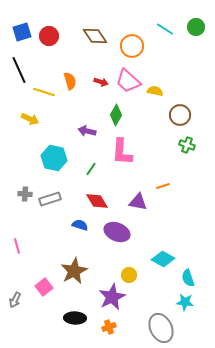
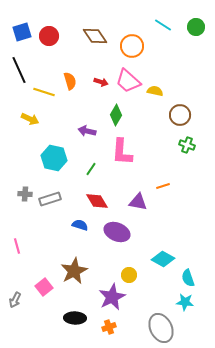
cyan line: moved 2 px left, 4 px up
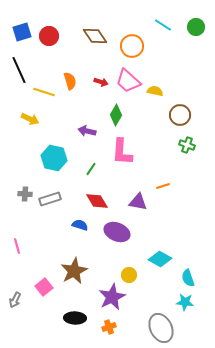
cyan diamond: moved 3 px left
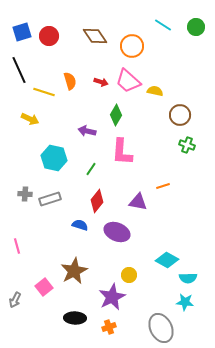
red diamond: rotated 70 degrees clockwise
cyan diamond: moved 7 px right, 1 px down
cyan semicircle: rotated 72 degrees counterclockwise
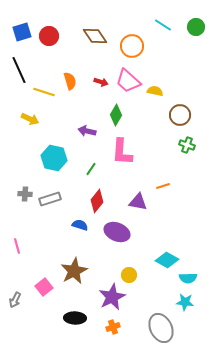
orange cross: moved 4 px right
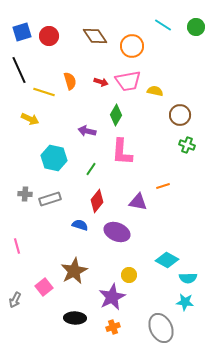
pink trapezoid: rotated 52 degrees counterclockwise
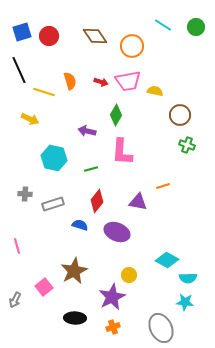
green line: rotated 40 degrees clockwise
gray rectangle: moved 3 px right, 5 px down
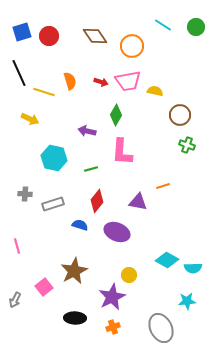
black line: moved 3 px down
cyan semicircle: moved 5 px right, 10 px up
cyan star: moved 2 px right, 1 px up; rotated 12 degrees counterclockwise
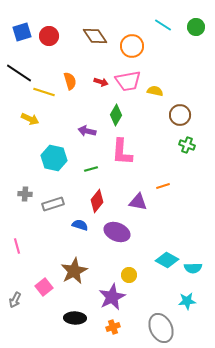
black line: rotated 32 degrees counterclockwise
